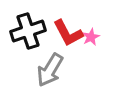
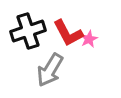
pink star: moved 2 px left, 2 px down
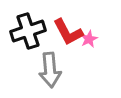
red L-shape: moved 1 px up
gray arrow: rotated 36 degrees counterclockwise
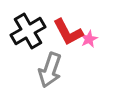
black cross: rotated 12 degrees counterclockwise
gray arrow: rotated 24 degrees clockwise
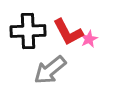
black cross: rotated 28 degrees clockwise
gray arrow: rotated 32 degrees clockwise
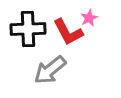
black cross: moved 2 px up
pink star: moved 21 px up
